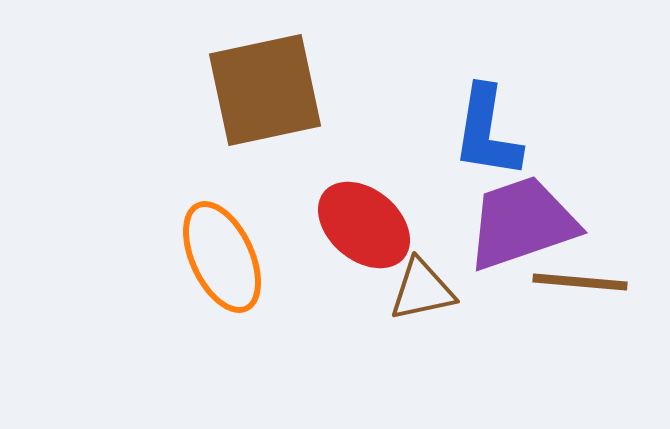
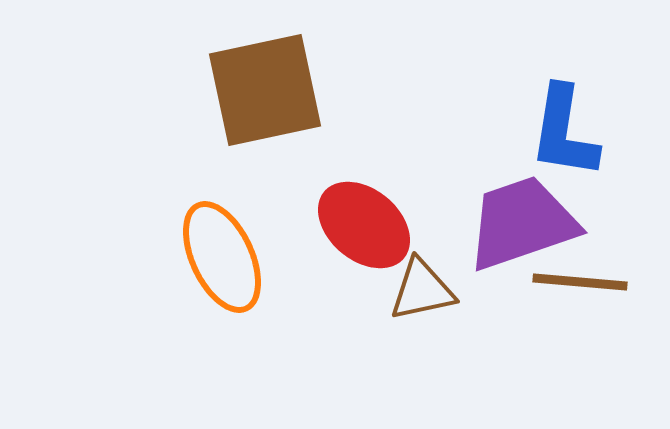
blue L-shape: moved 77 px right
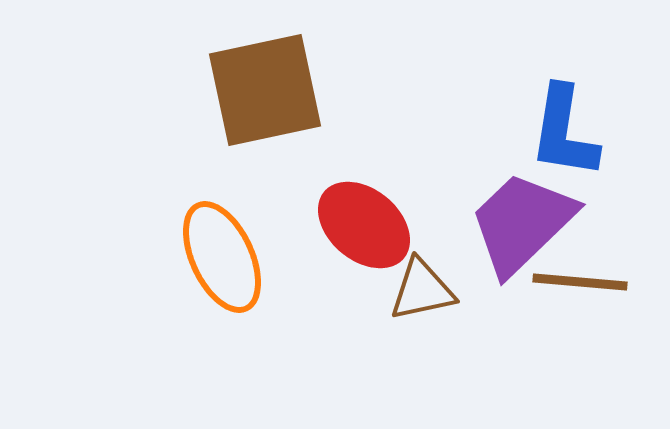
purple trapezoid: rotated 25 degrees counterclockwise
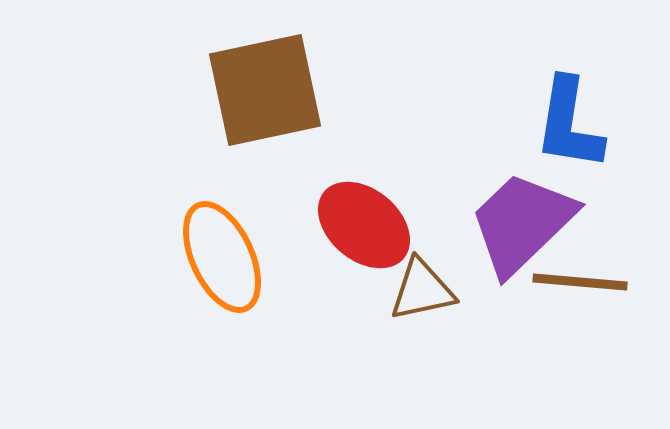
blue L-shape: moved 5 px right, 8 px up
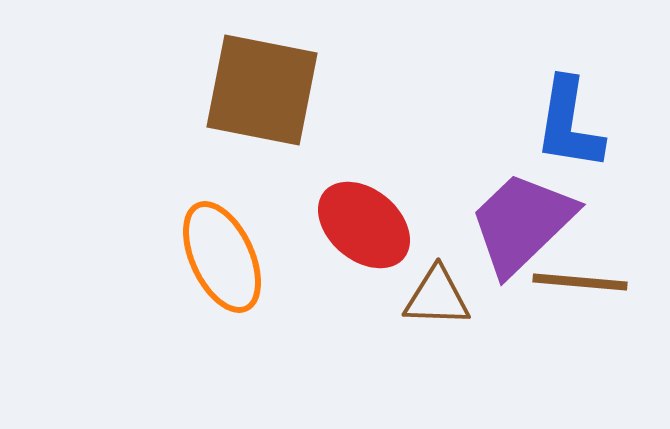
brown square: moved 3 px left; rotated 23 degrees clockwise
brown triangle: moved 15 px right, 7 px down; rotated 14 degrees clockwise
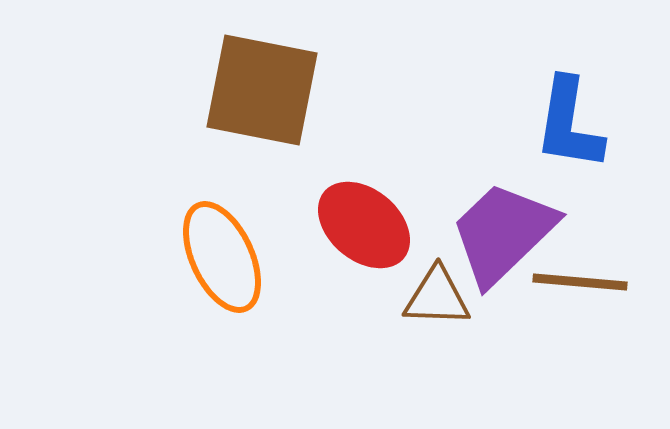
purple trapezoid: moved 19 px left, 10 px down
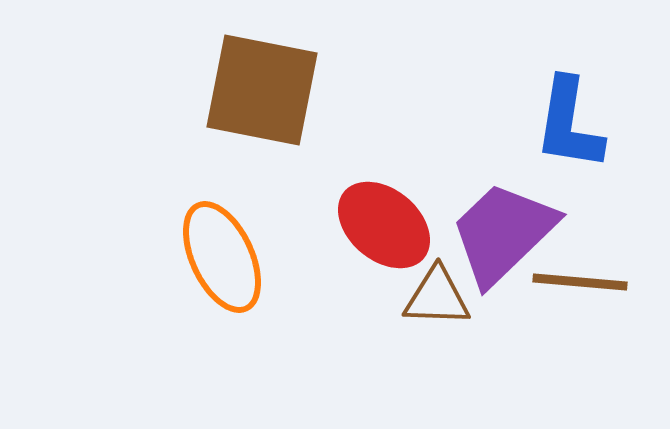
red ellipse: moved 20 px right
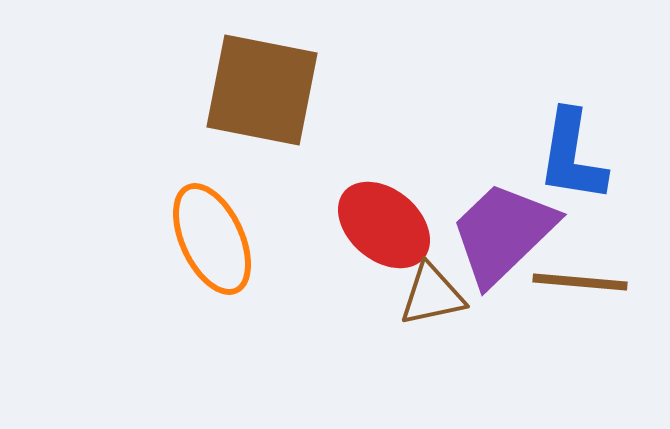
blue L-shape: moved 3 px right, 32 px down
orange ellipse: moved 10 px left, 18 px up
brown triangle: moved 5 px left, 2 px up; rotated 14 degrees counterclockwise
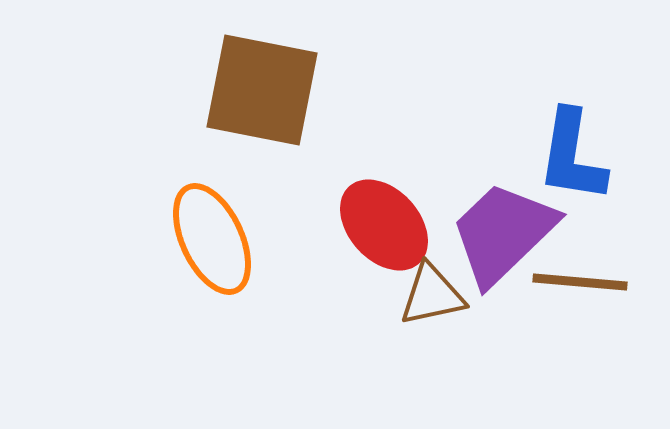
red ellipse: rotated 8 degrees clockwise
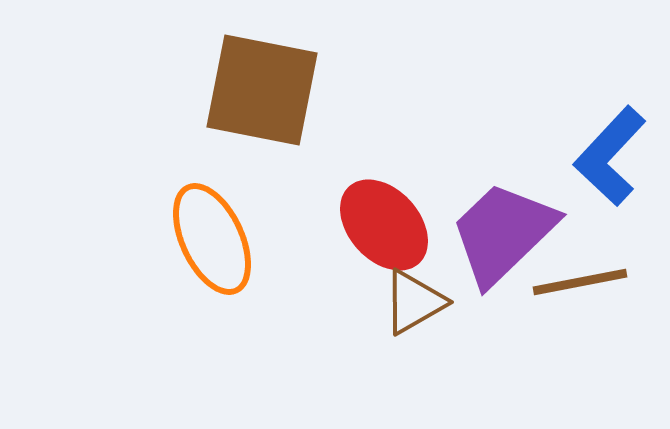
blue L-shape: moved 38 px right; rotated 34 degrees clockwise
brown line: rotated 16 degrees counterclockwise
brown triangle: moved 18 px left, 7 px down; rotated 18 degrees counterclockwise
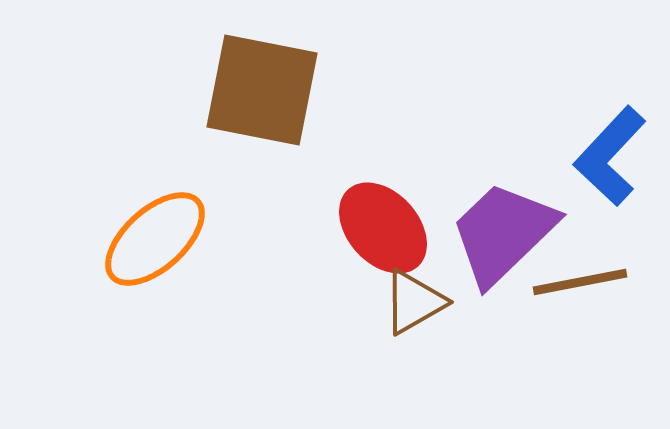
red ellipse: moved 1 px left, 3 px down
orange ellipse: moved 57 px left; rotated 73 degrees clockwise
